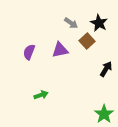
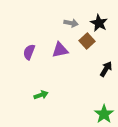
gray arrow: rotated 24 degrees counterclockwise
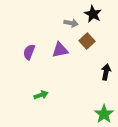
black star: moved 6 px left, 9 px up
black arrow: moved 3 px down; rotated 21 degrees counterclockwise
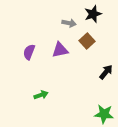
black star: rotated 24 degrees clockwise
gray arrow: moved 2 px left
black arrow: rotated 28 degrees clockwise
green star: rotated 30 degrees counterclockwise
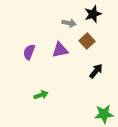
black arrow: moved 10 px left, 1 px up
green star: rotated 12 degrees counterclockwise
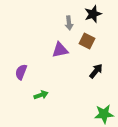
gray arrow: rotated 72 degrees clockwise
brown square: rotated 21 degrees counterclockwise
purple semicircle: moved 8 px left, 20 px down
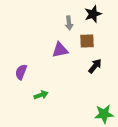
brown square: rotated 28 degrees counterclockwise
black arrow: moved 1 px left, 5 px up
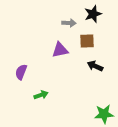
gray arrow: rotated 80 degrees counterclockwise
black arrow: rotated 105 degrees counterclockwise
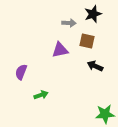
brown square: rotated 14 degrees clockwise
green star: moved 1 px right
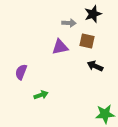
purple triangle: moved 3 px up
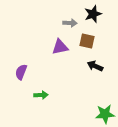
gray arrow: moved 1 px right
green arrow: rotated 16 degrees clockwise
